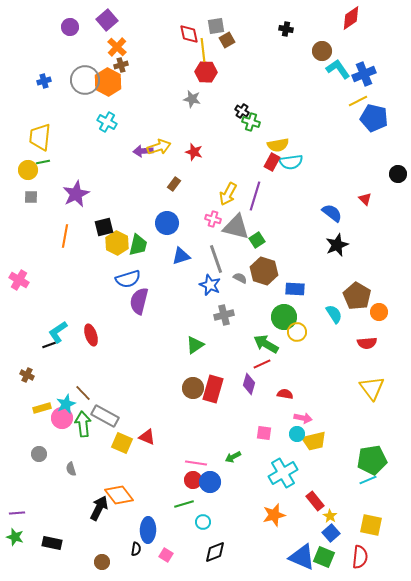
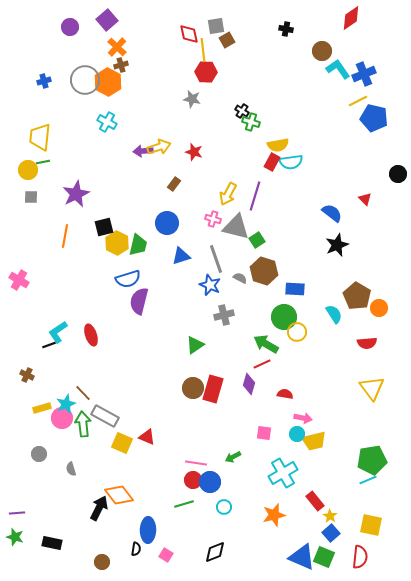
orange circle at (379, 312): moved 4 px up
cyan circle at (203, 522): moved 21 px right, 15 px up
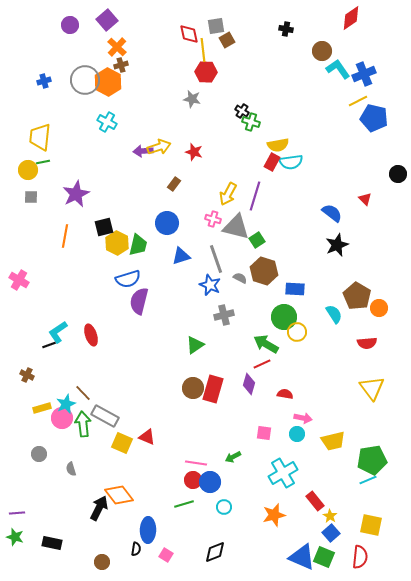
purple circle at (70, 27): moved 2 px up
yellow trapezoid at (314, 441): moved 19 px right
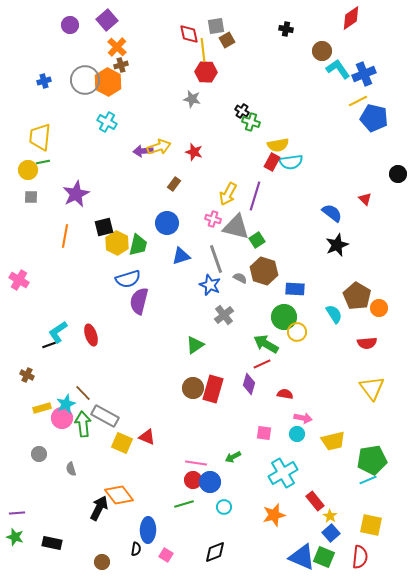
gray cross at (224, 315): rotated 24 degrees counterclockwise
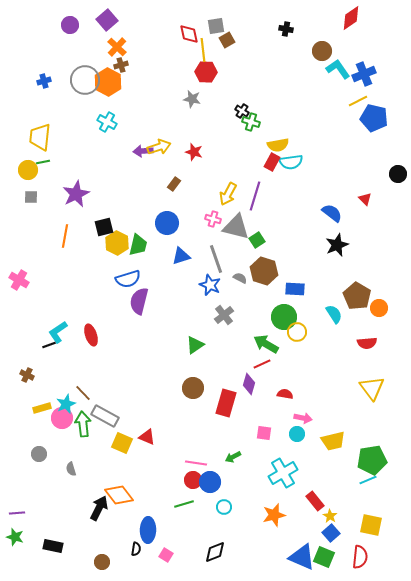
red rectangle at (213, 389): moved 13 px right, 14 px down
black rectangle at (52, 543): moved 1 px right, 3 px down
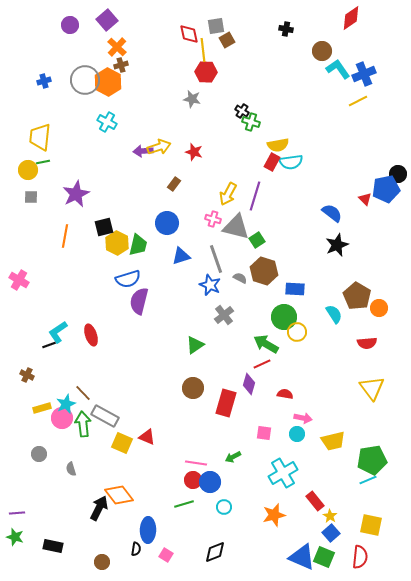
blue pentagon at (374, 118): moved 12 px right, 71 px down; rotated 24 degrees counterclockwise
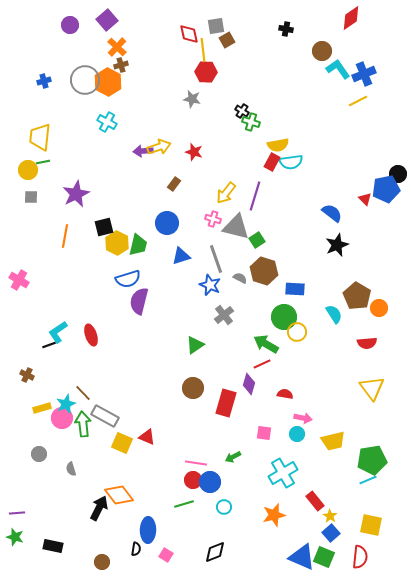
yellow arrow at (228, 194): moved 2 px left, 1 px up; rotated 10 degrees clockwise
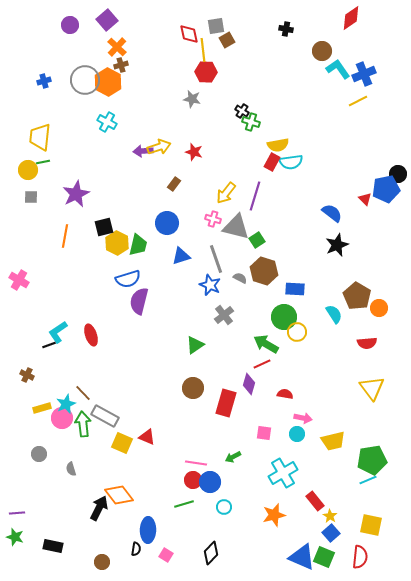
black diamond at (215, 552): moved 4 px left, 1 px down; rotated 25 degrees counterclockwise
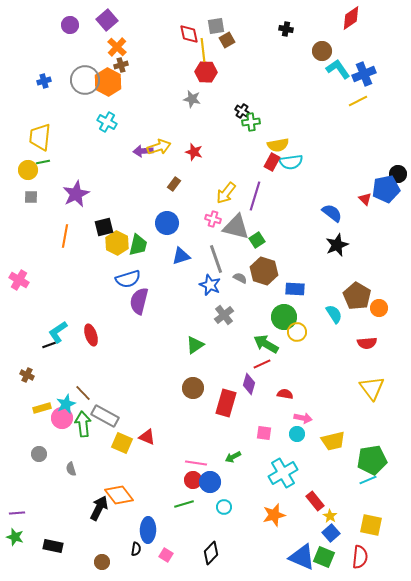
green cross at (251, 122): rotated 24 degrees counterclockwise
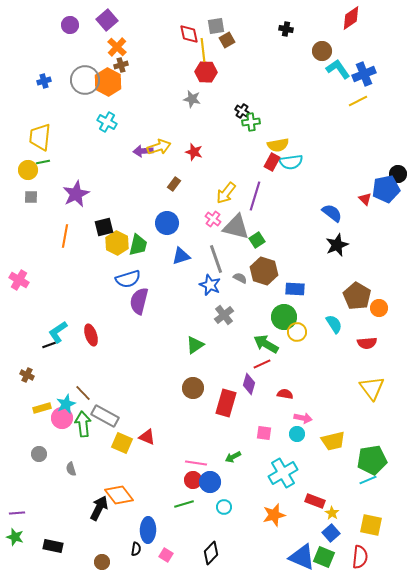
pink cross at (213, 219): rotated 21 degrees clockwise
cyan semicircle at (334, 314): moved 10 px down
red rectangle at (315, 501): rotated 30 degrees counterclockwise
yellow star at (330, 516): moved 2 px right, 3 px up
